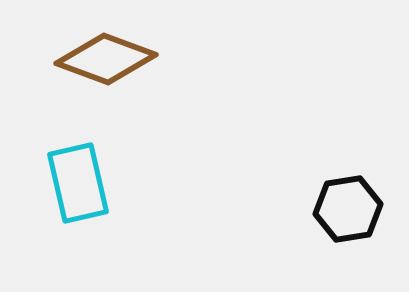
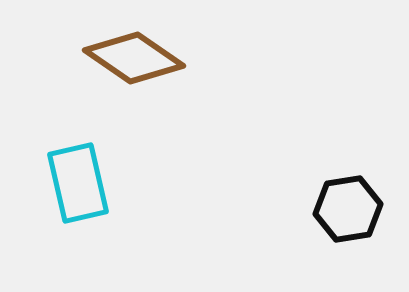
brown diamond: moved 28 px right, 1 px up; rotated 14 degrees clockwise
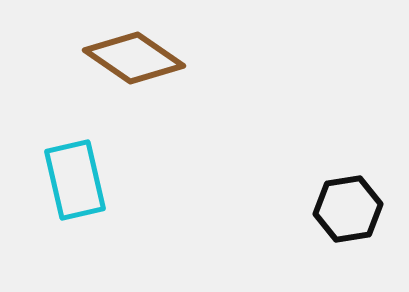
cyan rectangle: moved 3 px left, 3 px up
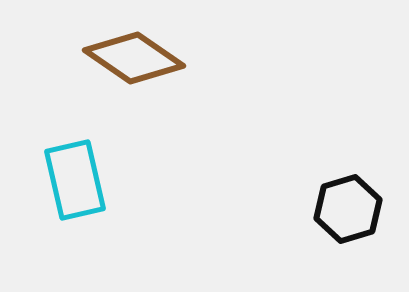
black hexagon: rotated 8 degrees counterclockwise
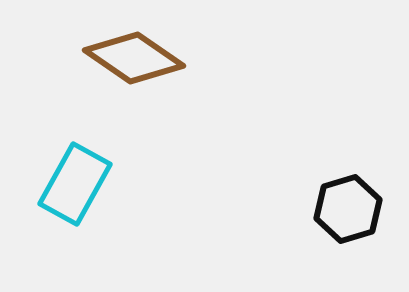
cyan rectangle: moved 4 px down; rotated 42 degrees clockwise
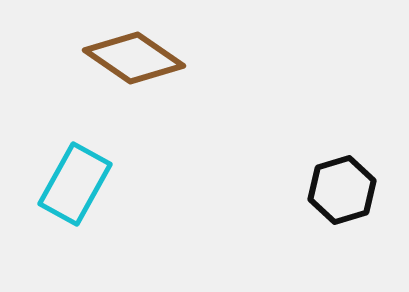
black hexagon: moved 6 px left, 19 px up
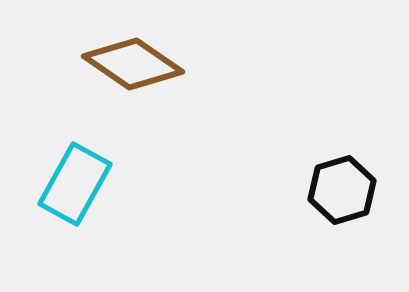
brown diamond: moved 1 px left, 6 px down
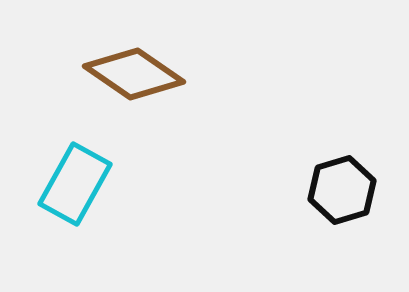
brown diamond: moved 1 px right, 10 px down
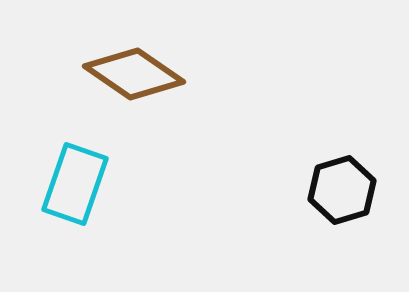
cyan rectangle: rotated 10 degrees counterclockwise
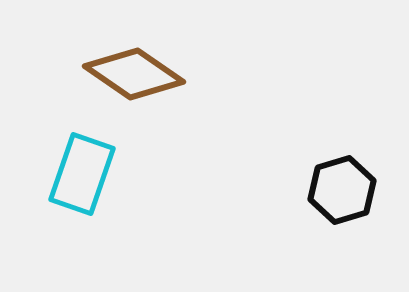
cyan rectangle: moved 7 px right, 10 px up
